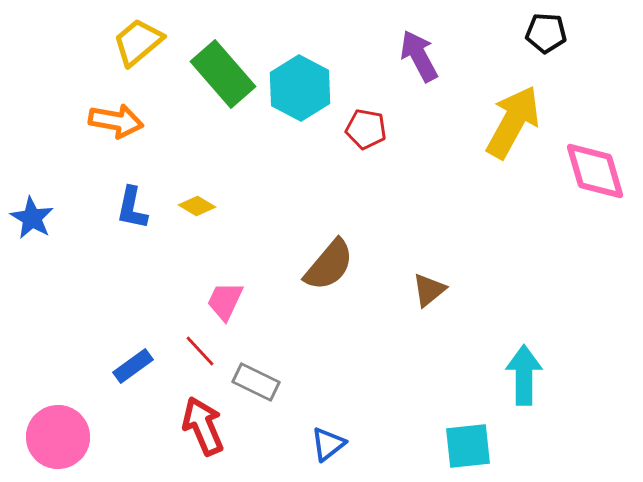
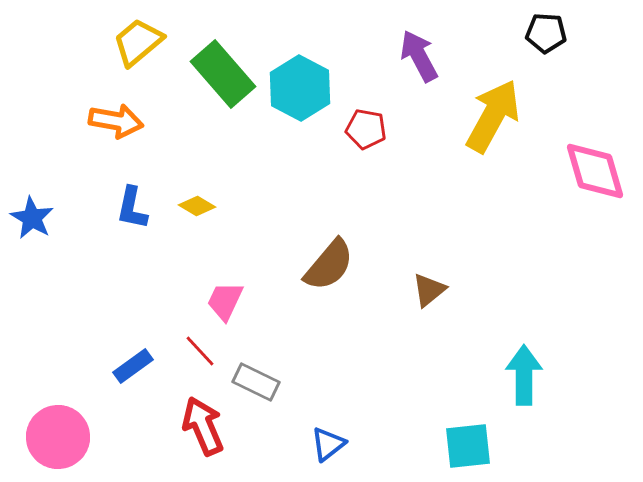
yellow arrow: moved 20 px left, 6 px up
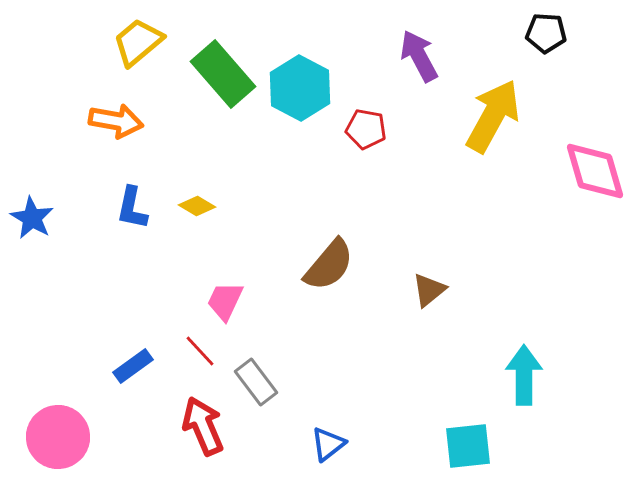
gray rectangle: rotated 27 degrees clockwise
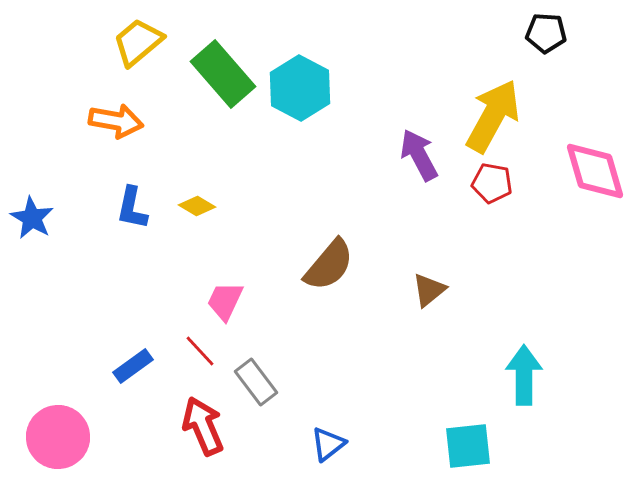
purple arrow: moved 99 px down
red pentagon: moved 126 px right, 54 px down
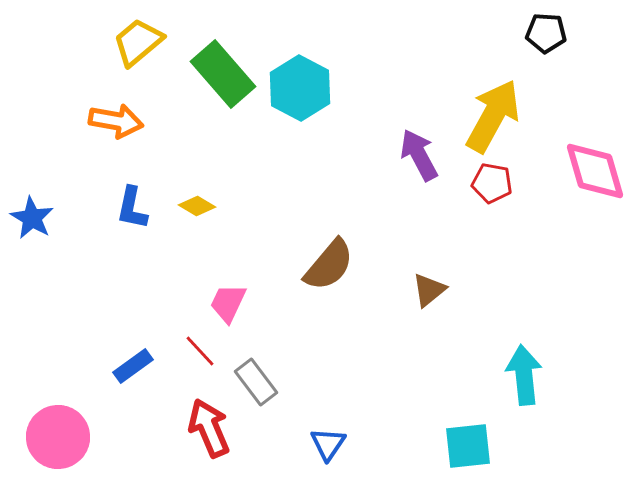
pink trapezoid: moved 3 px right, 2 px down
cyan arrow: rotated 6 degrees counterclockwise
red arrow: moved 6 px right, 2 px down
blue triangle: rotated 18 degrees counterclockwise
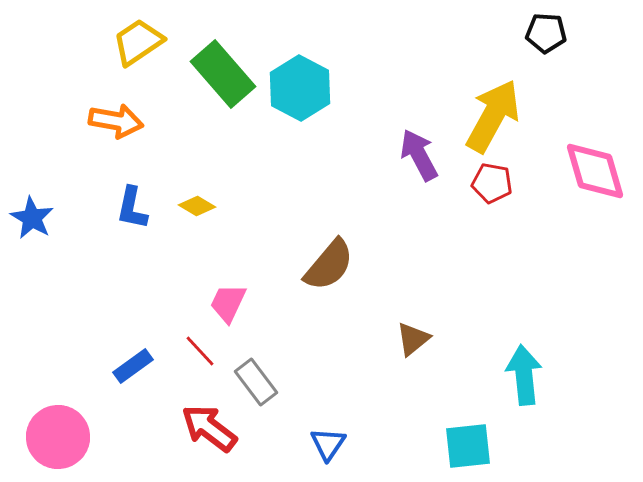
yellow trapezoid: rotated 6 degrees clockwise
brown triangle: moved 16 px left, 49 px down
red arrow: rotated 30 degrees counterclockwise
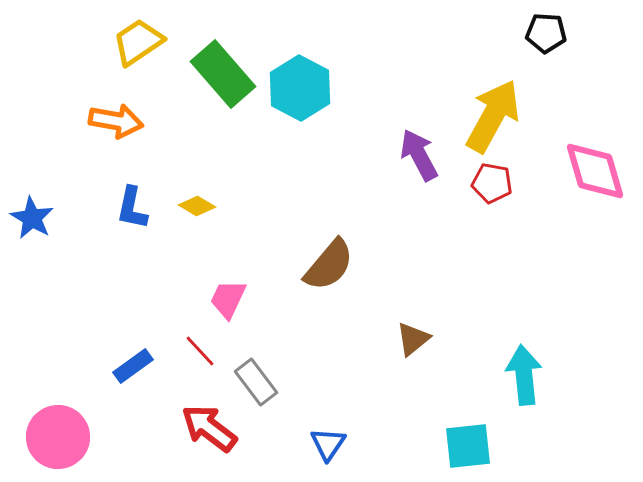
pink trapezoid: moved 4 px up
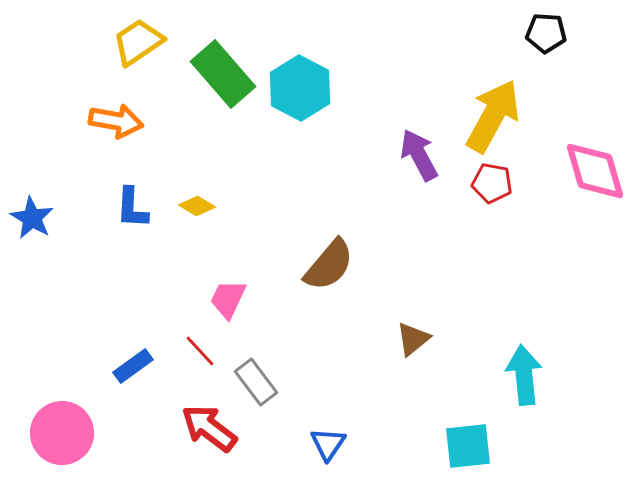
blue L-shape: rotated 9 degrees counterclockwise
pink circle: moved 4 px right, 4 px up
